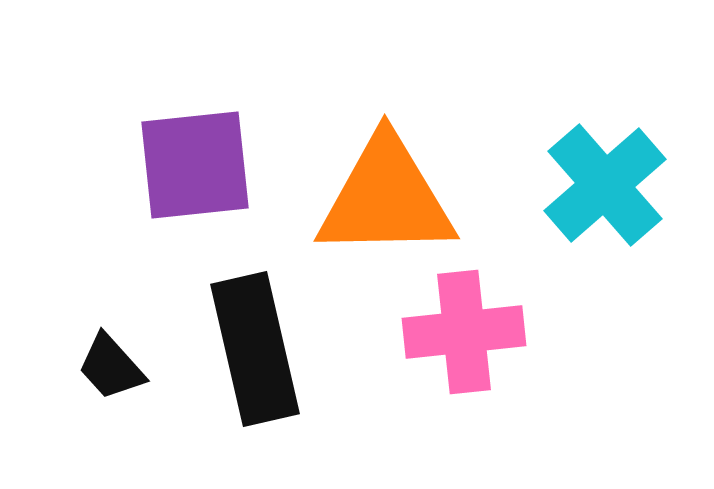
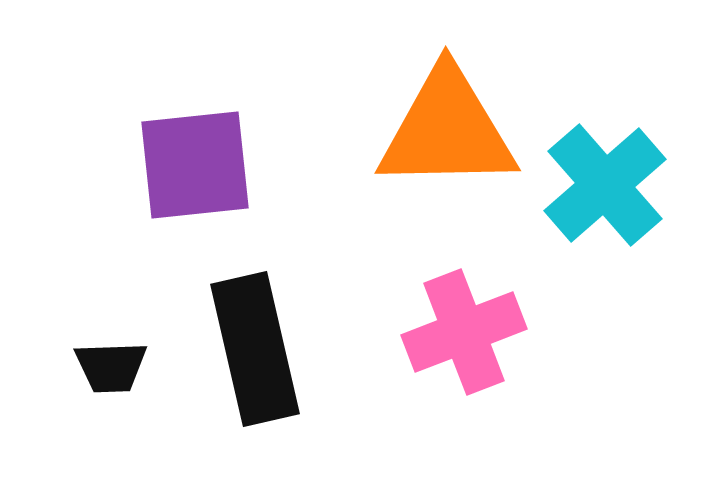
orange triangle: moved 61 px right, 68 px up
pink cross: rotated 15 degrees counterclockwise
black trapezoid: rotated 50 degrees counterclockwise
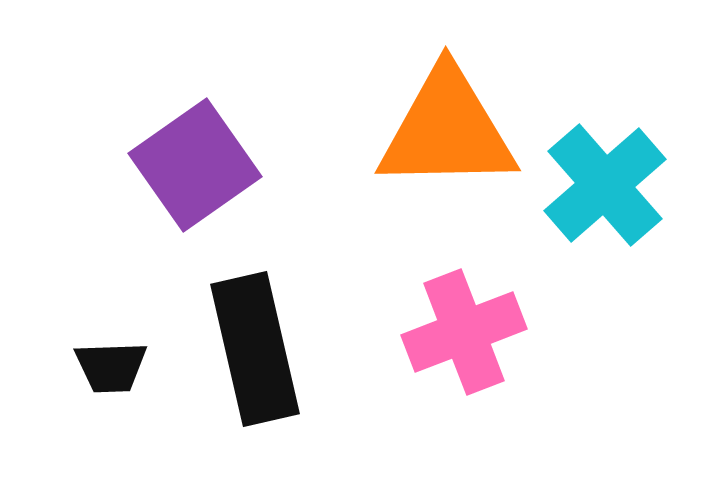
purple square: rotated 29 degrees counterclockwise
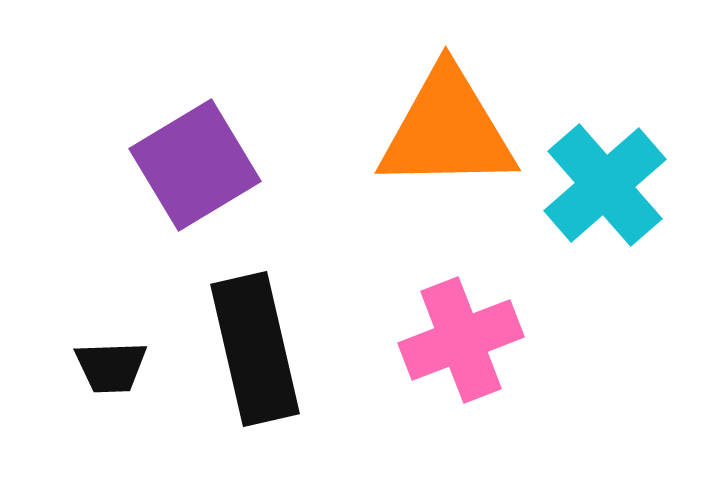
purple square: rotated 4 degrees clockwise
pink cross: moved 3 px left, 8 px down
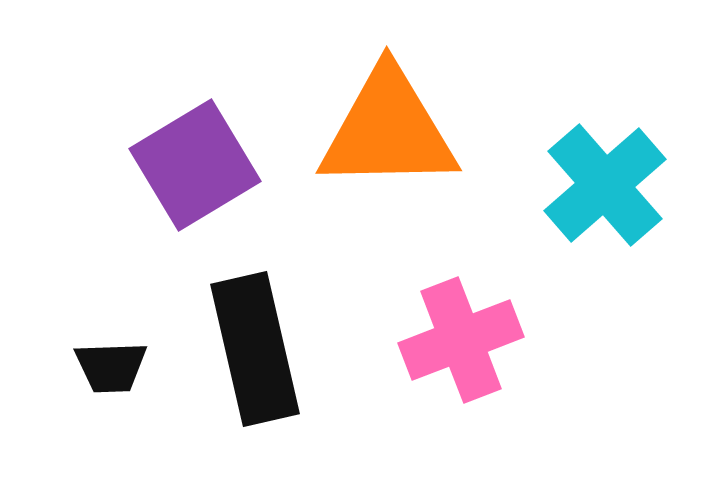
orange triangle: moved 59 px left
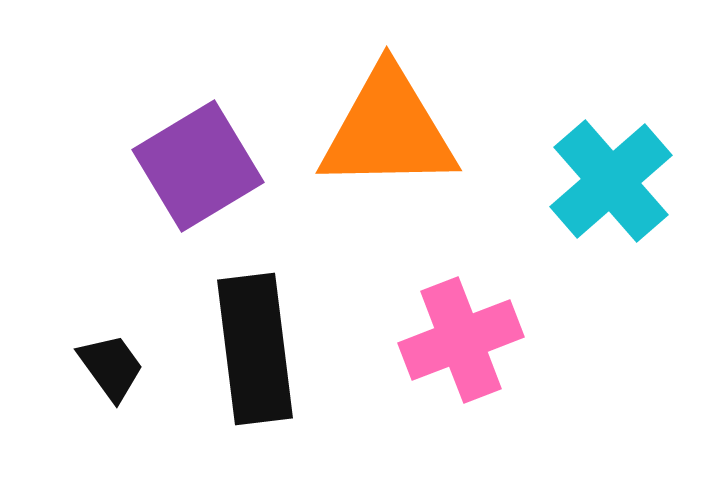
purple square: moved 3 px right, 1 px down
cyan cross: moved 6 px right, 4 px up
black rectangle: rotated 6 degrees clockwise
black trapezoid: rotated 124 degrees counterclockwise
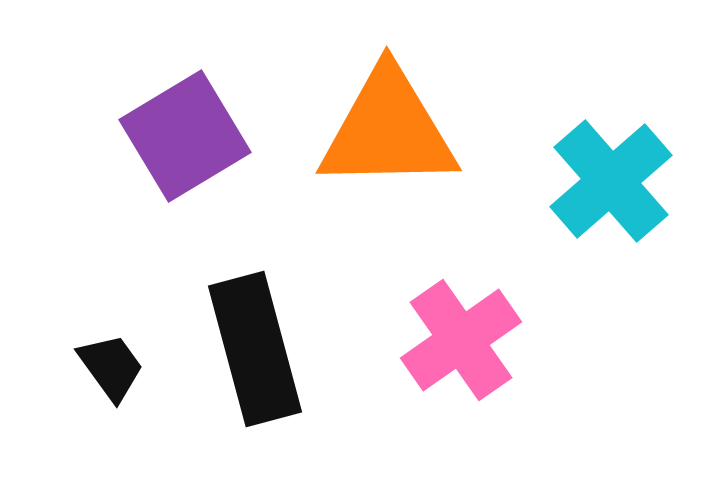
purple square: moved 13 px left, 30 px up
pink cross: rotated 14 degrees counterclockwise
black rectangle: rotated 8 degrees counterclockwise
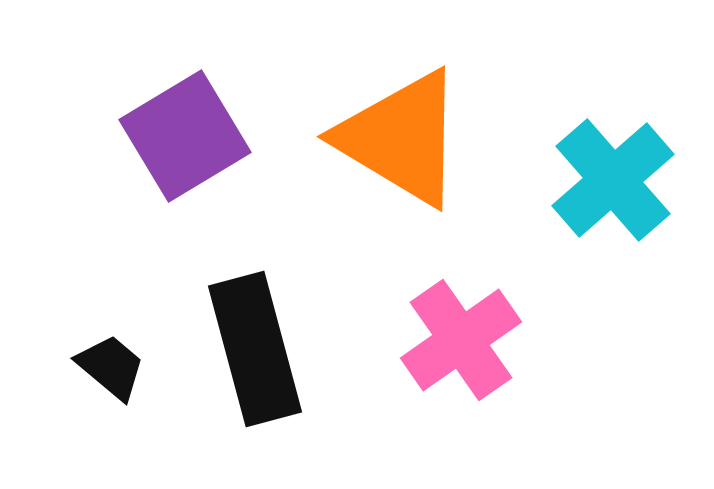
orange triangle: moved 13 px right, 8 px down; rotated 32 degrees clockwise
cyan cross: moved 2 px right, 1 px up
black trapezoid: rotated 14 degrees counterclockwise
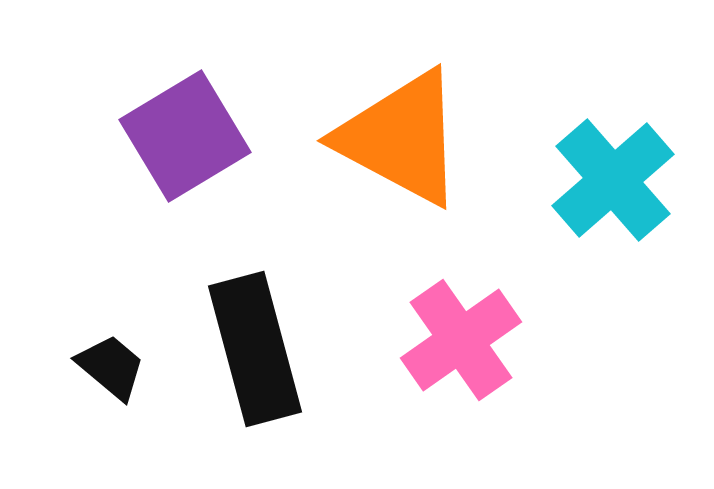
orange triangle: rotated 3 degrees counterclockwise
